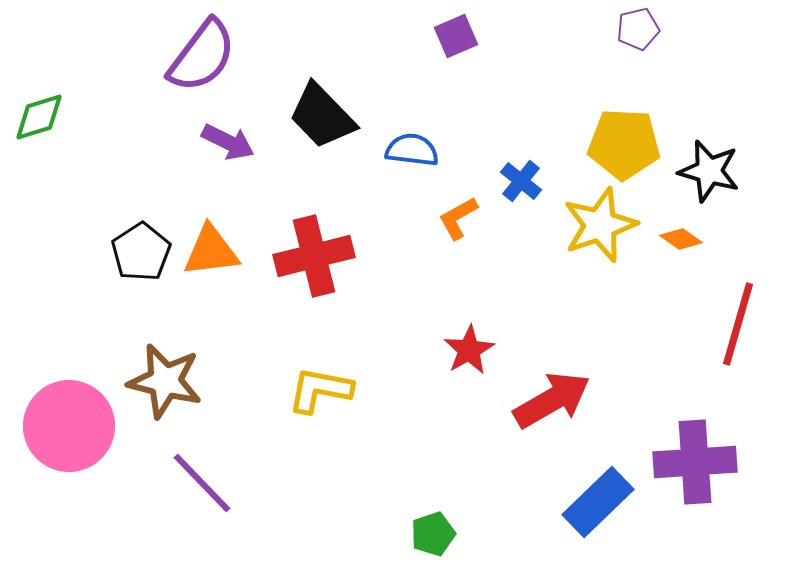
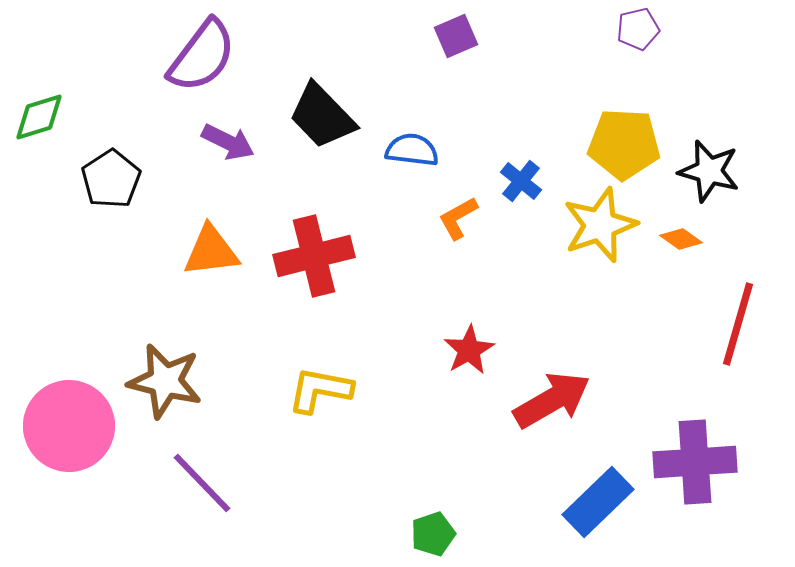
black pentagon: moved 30 px left, 73 px up
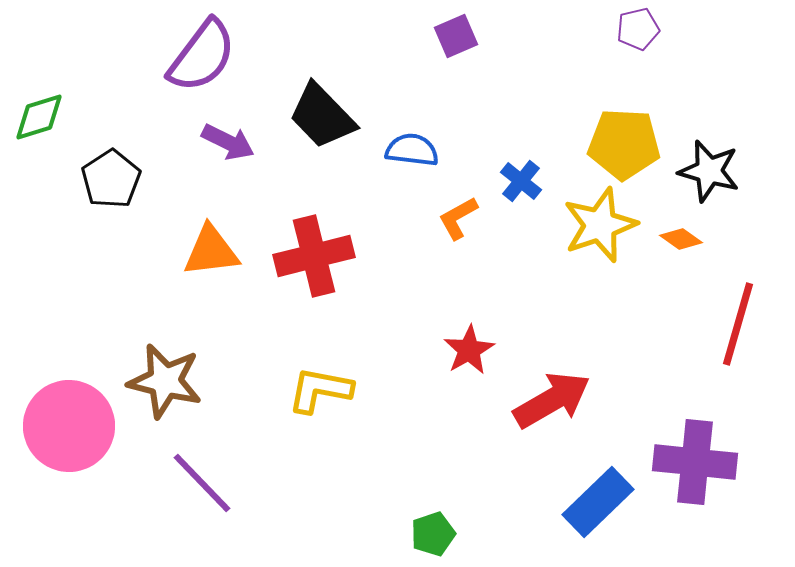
purple cross: rotated 10 degrees clockwise
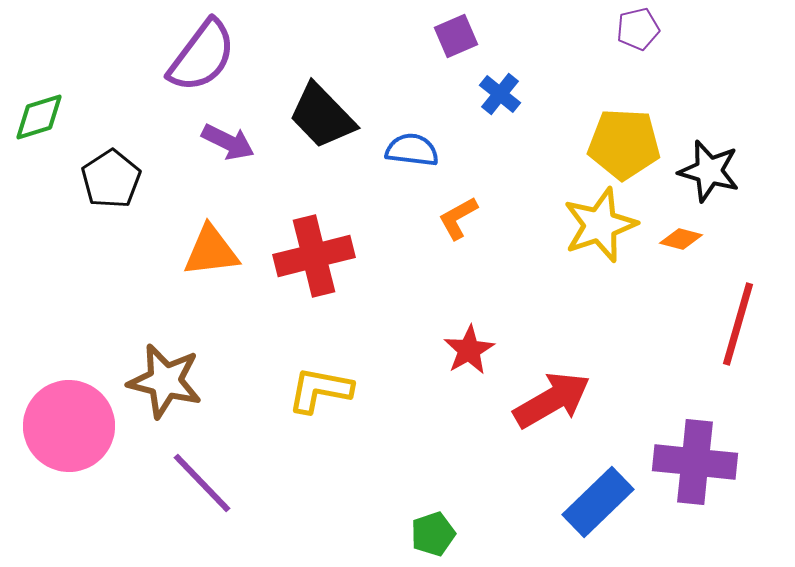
blue cross: moved 21 px left, 87 px up
orange diamond: rotated 21 degrees counterclockwise
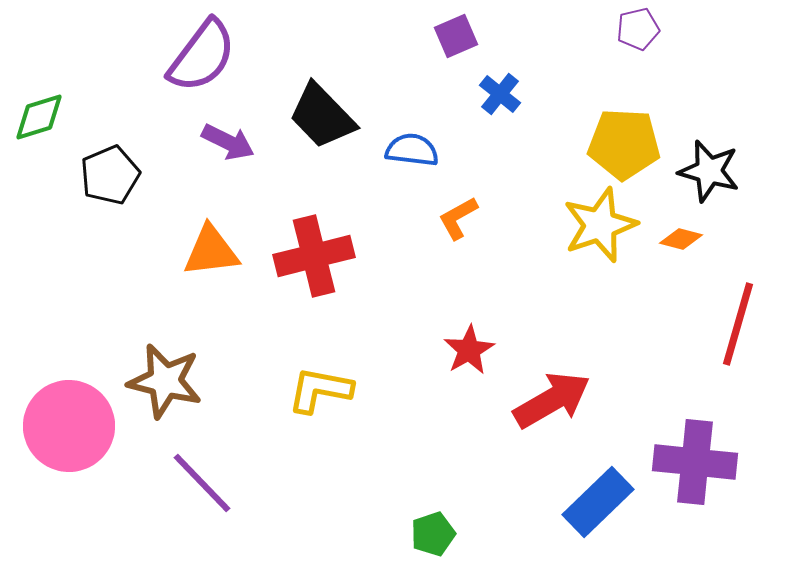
black pentagon: moved 1 px left, 4 px up; rotated 10 degrees clockwise
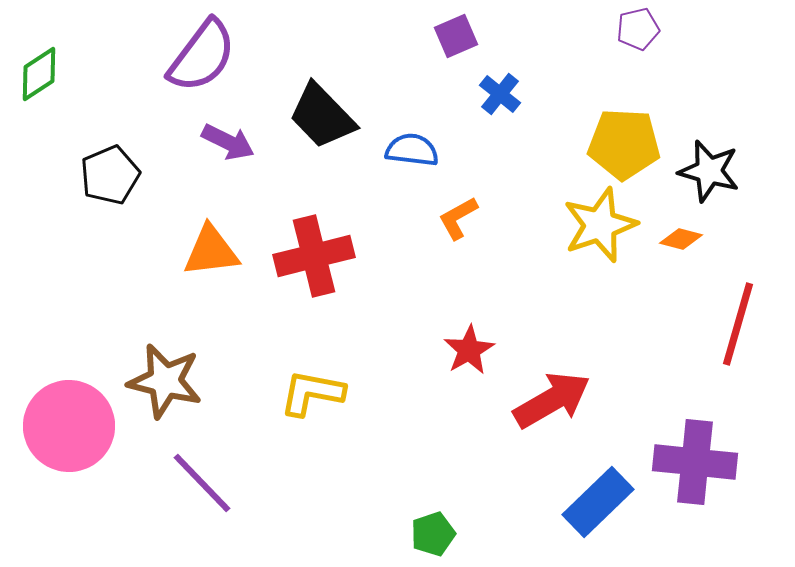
green diamond: moved 43 px up; rotated 16 degrees counterclockwise
yellow L-shape: moved 8 px left, 3 px down
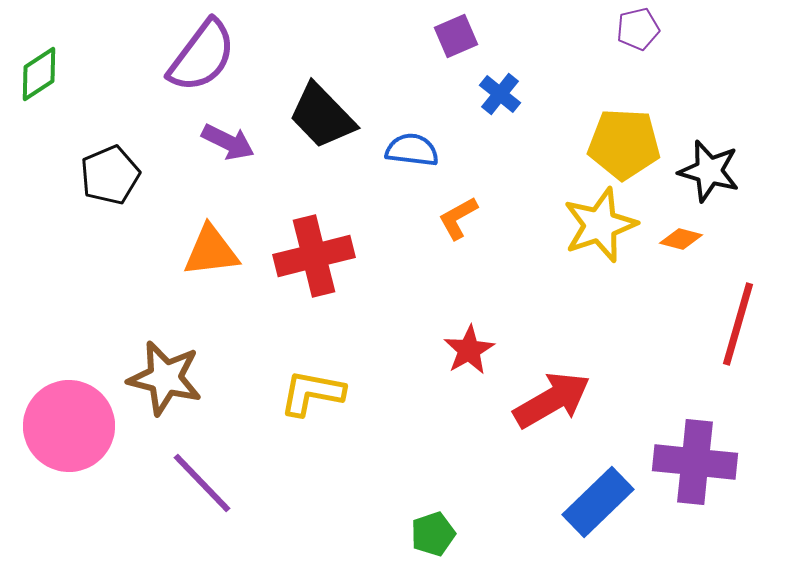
brown star: moved 3 px up
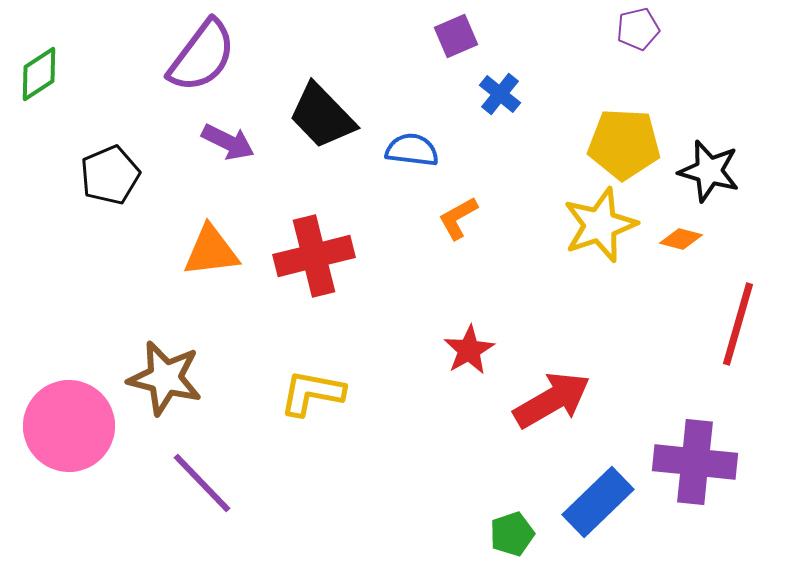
green pentagon: moved 79 px right
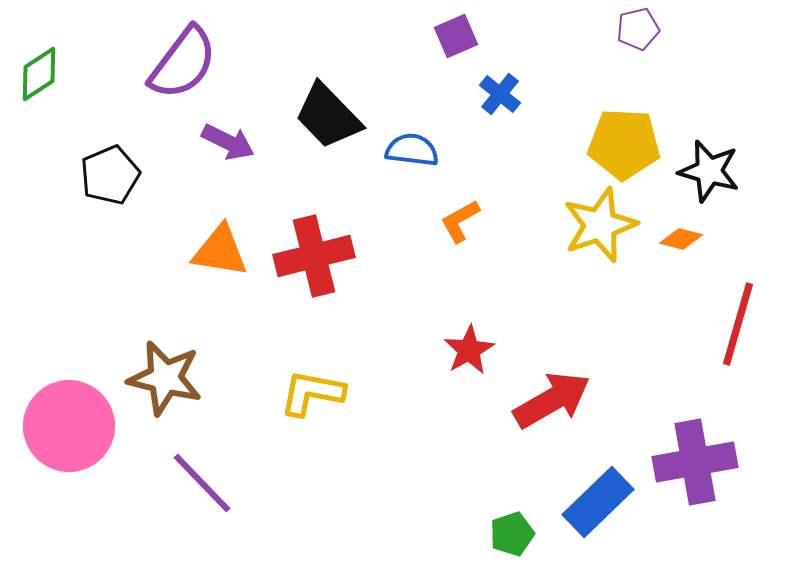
purple semicircle: moved 19 px left, 7 px down
black trapezoid: moved 6 px right
orange L-shape: moved 2 px right, 3 px down
orange triangle: moved 9 px right; rotated 16 degrees clockwise
purple cross: rotated 16 degrees counterclockwise
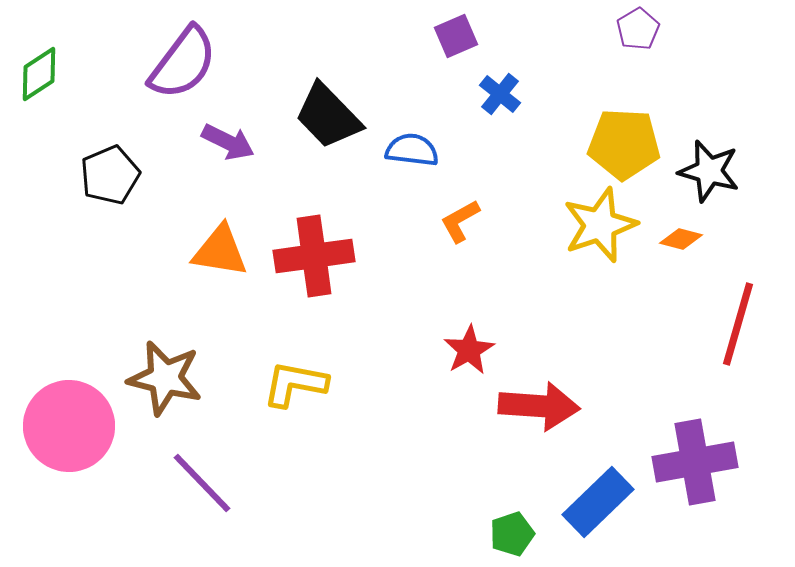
purple pentagon: rotated 18 degrees counterclockwise
red cross: rotated 6 degrees clockwise
yellow L-shape: moved 17 px left, 9 px up
red arrow: moved 13 px left, 6 px down; rotated 34 degrees clockwise
